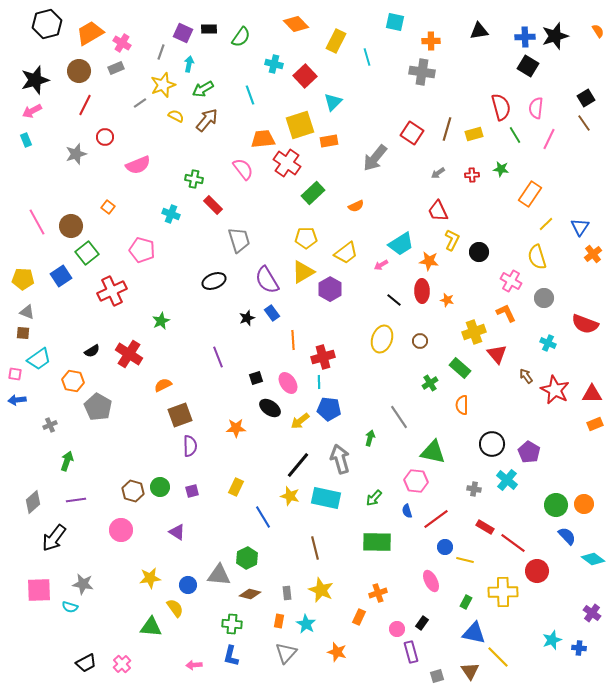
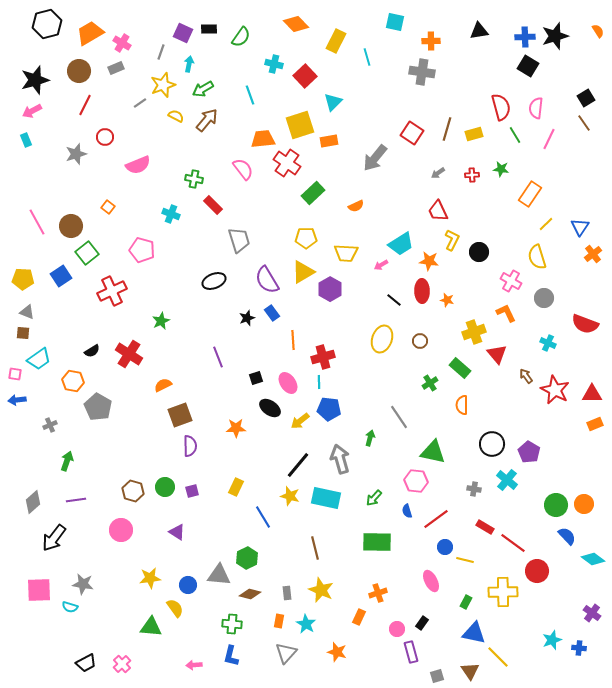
yellow trapezoid at (346, 253): rotated 40 degrees clockwise
green circle at (160, 487): moved 5 px right
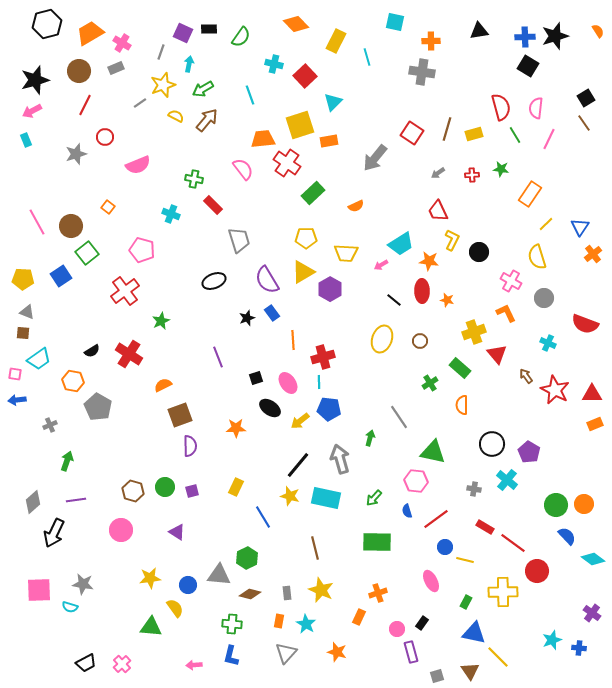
red cross at (112, 291): moved 13 px right; rotated 12 degrees counterclockwise
black arrow at (54, 538): moved 5 px up; rotated 12 degrees counterclockwise
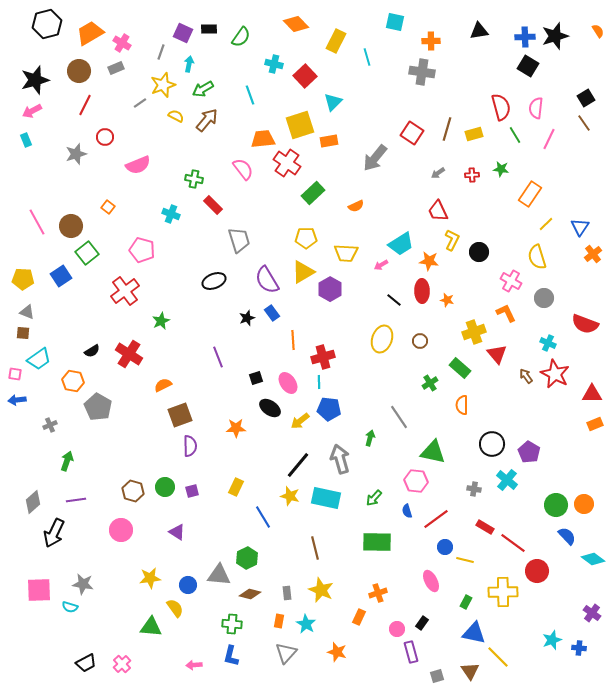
red star at (555, 390): moved 16 px up
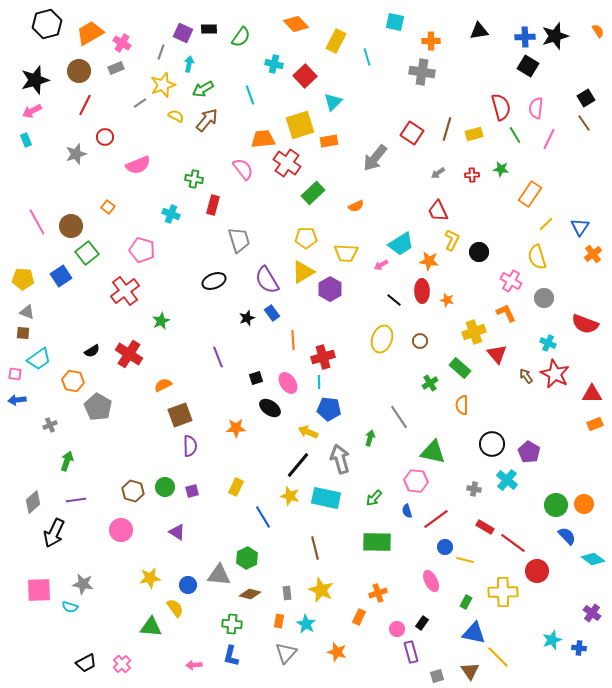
red rectangle at (213, 205): rotated 60 degrees clockwise
yellow arrow at (300, 421): moved 8 px right, 11 px down; rotated 60 degrees clockwise
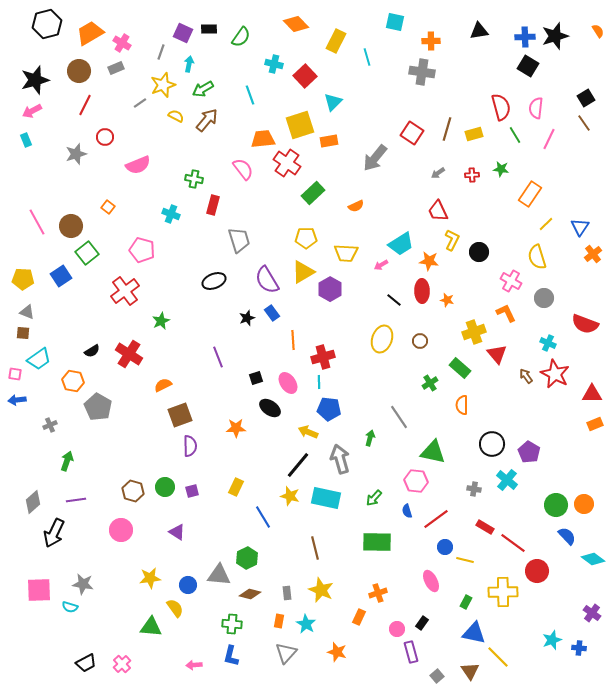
gray square at (437, 676): rotated 24 degrees counterclockwise
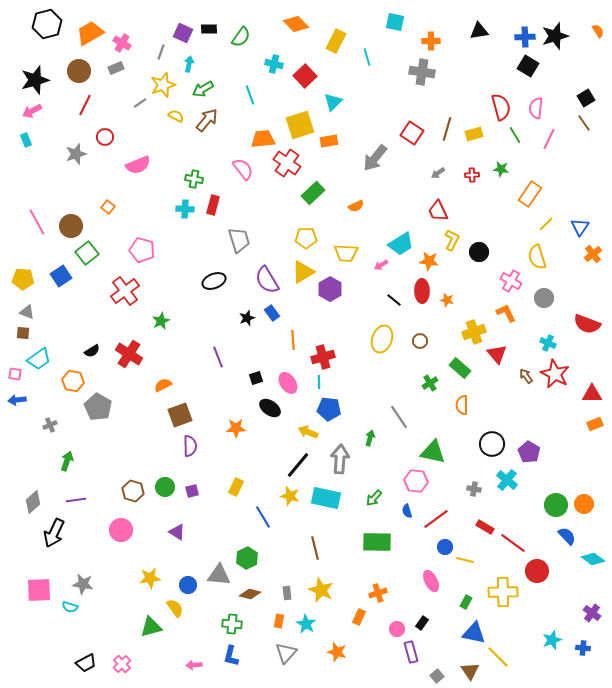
cyan cross at (171, 214): moved 14 px right, 5 px up; rotated 18 degrees counterclockwise
red semicircle at (585, 324): moved 2 px right
gray arrow at (340, 459): rotated 20 degrees clockwise
green triangle at (151, 627): rotated 20 degrees counterclockwise
blue cross at (579, 648): moved 4 px right
